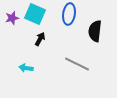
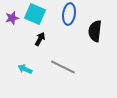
gray line: moved 14 px left, 3 px down
cyan arrow: moved 1 px left, 1 px down; rotated 16 degrees clockwise
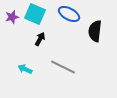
blue ellipse: rotated 70 degrees counterclockwise
purple star: moved 1 px up
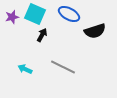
black semicircle: rotated 115 degrees counterclockwise
black arrow: moved 2 px right, 4 px up
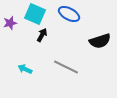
purple star: moved 2 px left, 6 px down
black semicircle: moved 5 px right, 10 px down
gray line: moved 3 px right
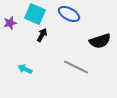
gray line: moved 10 px right
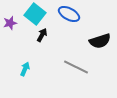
cyan square: rotated 15 degrees clockwise
cyan arrow: rotated 88 degrees clockwise
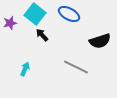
black arrow: rotated 72 degrees counterclockwise
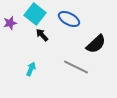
blue ellipse: moved 5 px down
black semicircle: moved 4 px left, 3 px down; rotated 25 degrees counterclockwise
cyan arrow: moved 6 px right
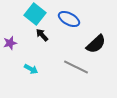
purple star: moved 20 px down
cyan arrow: rotated 96 degrees clockwise
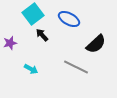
cyan square: moved 2 px left; rotated 15 degrees clockwise
